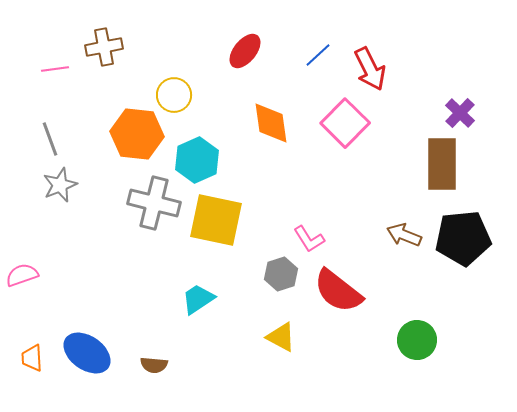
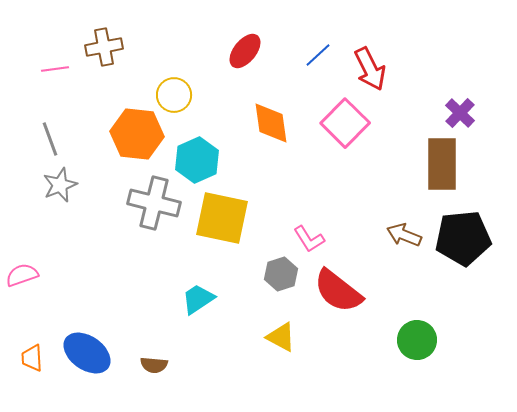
yellow square: moved 6 px right, 2 px up
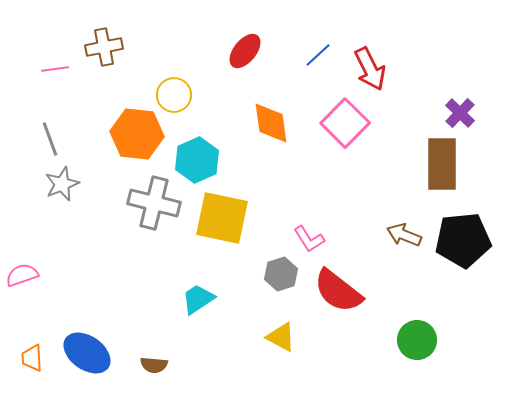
gray star: moved 2 px right, 1 px up
black pentagon: moved 2 px down
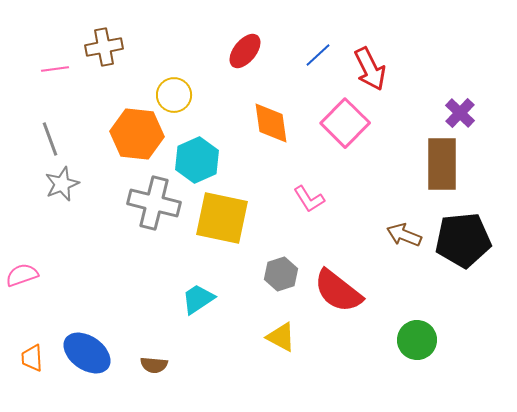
pink L-shape: moved 40 px up
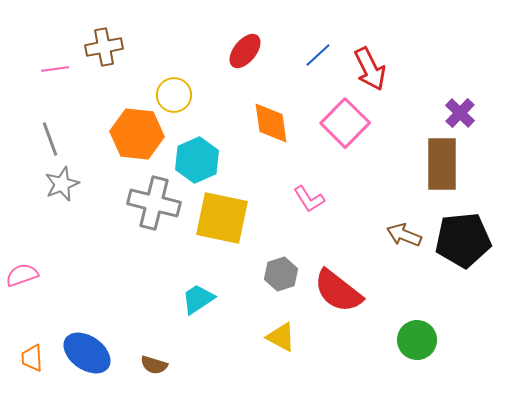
brown semicircle: rotated 12 degrees clockwise
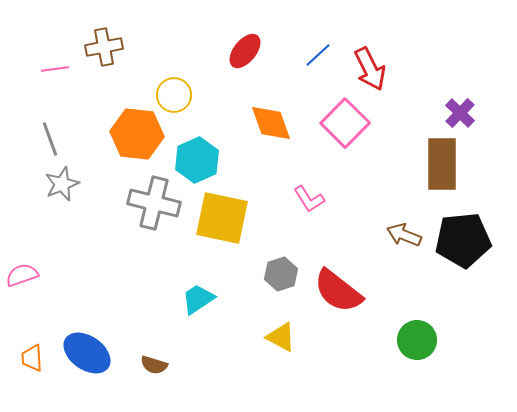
orange diamond: rotated 12 degrees counterclockwise
